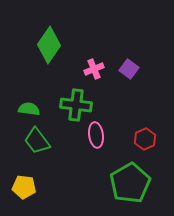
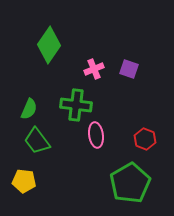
purple square: rotated 18 degrees counterclockwise
green semicircle: rotated 105 degrees clockwise
red hexagon: rotated 15 degrees counterclockwise
yellow pentagon: moved 6 px up
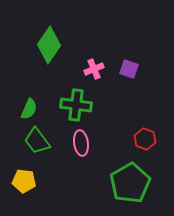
pink ellipse: moved 15 px left, 8 px down
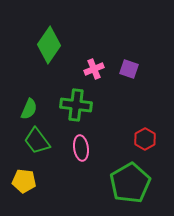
red hexagon: rotated 10 degrees clockwise
pink ellipse: moved 5 px down
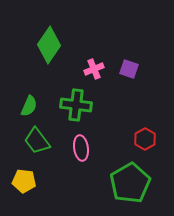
green semicircle: moved 3 px up
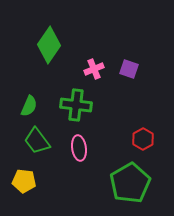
red hexagon: moved 2 px left
pink ellipse: moved 2 px left
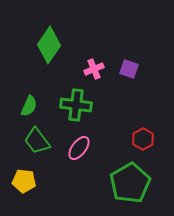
pink ellipse: rotated 45 degrees clockwise
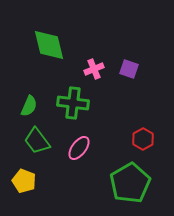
green diamond: rotated 48 degrees counterclockwise
green cross: moved 3 px left, 2 px up
yellow pentagon: rotated 15 degrees clockwise
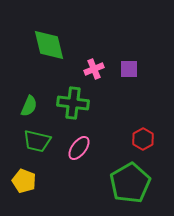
purple square: rotated 18 degrees counterclockwise
green trapezoid: rotated 40 degrees counterclockwise
